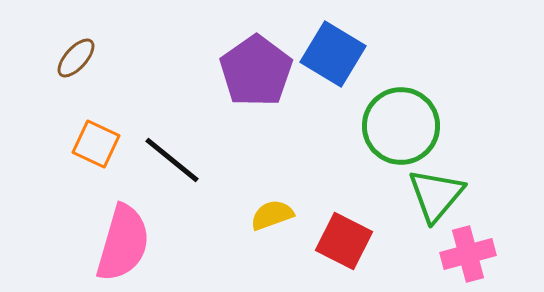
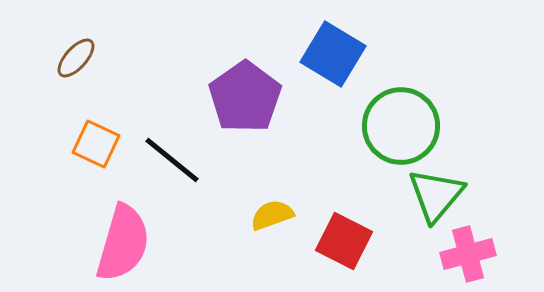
purple pentagon: moved 11 px left, 26 px down
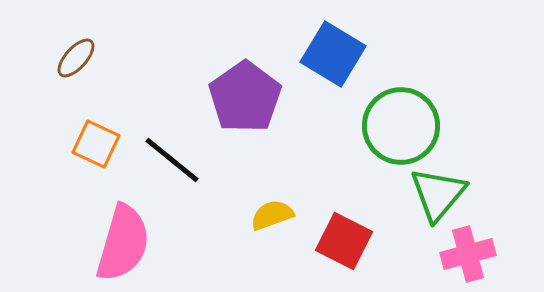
green triangle: moved 2 px right, 1 px up
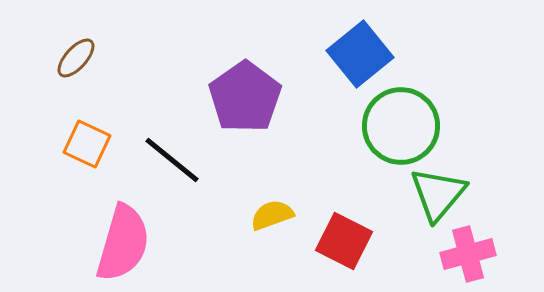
blue square: moved 27 px right; rotated 20 degrees clockwise
orange square: moved 9 px left
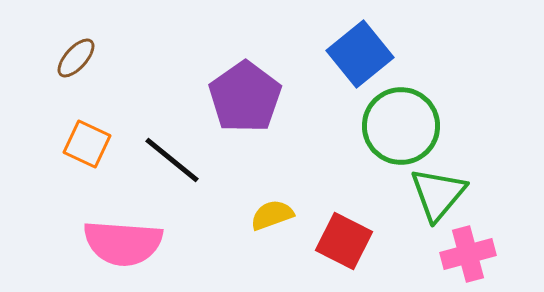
pink semicircle: rotated 78 degrees clockwise
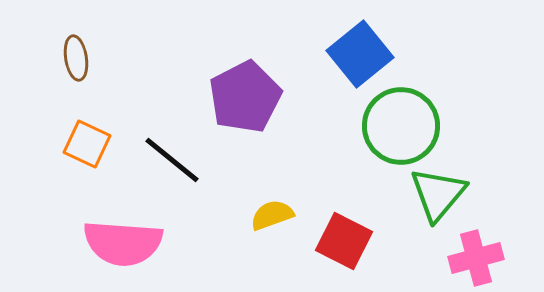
brown ellipse: rotated 51 degrees counterclockwise
purple pentagon: rotated 8 degrees clockwise
pink cross: moved 8 px right, 4 px down
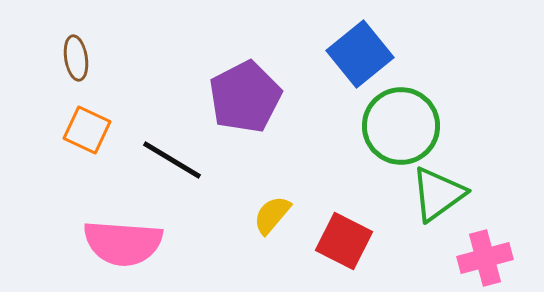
orange square: moved 14 px up
black line: rotated 8 degrees counterclockwise
green triangle: rotated 14 degrees clockwise
yellow semicircle: rotated 30 degrees counterclockwise
pink cross: moved 9 px right
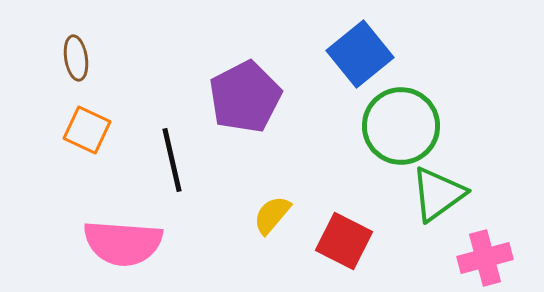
black line: rotated 46 degrees clockwise
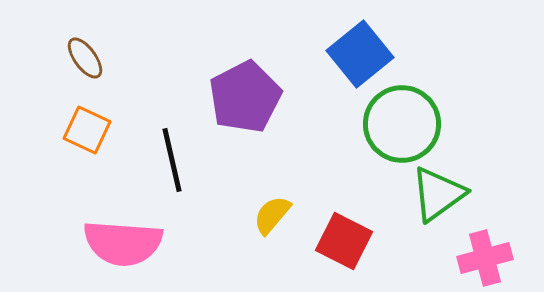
brown ellipse: moved 9 px right; rotated 27 degrees counterclockwise
green circle: moved 1 px right, 2 px up
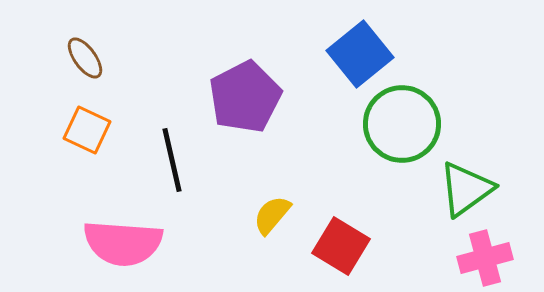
green triangle: moved 28 px right, 5 px up
red square: moved 3 px left, 5 px down; rotated 4 degrees clockwise
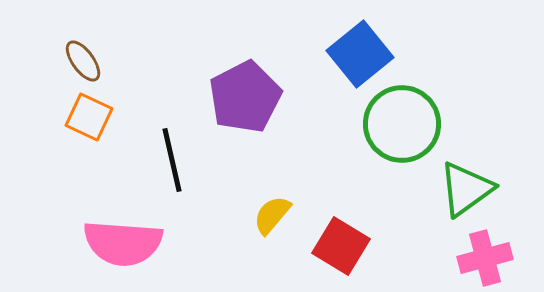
brown ellipse: moved 2 px left, 3 px down
orange square: moved 2 px right, 13 px up
